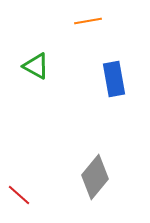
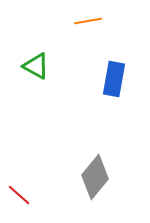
blue rectangle: rotated 20 degrees clockwise
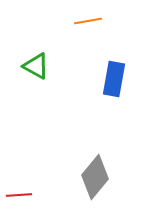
red line: rotated 45 degrees counterclockwise
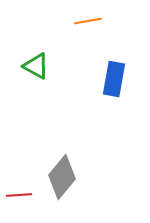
gray diamond: moved 33 px left
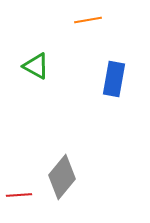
orange line: moved 1 px up
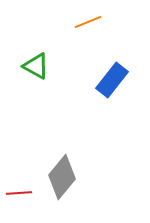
orange line: moved 2 px down; rotated 12 degrees counterclockwise
blue rectangle: moved 2 px left, 1 px down; rotated 28 degrees clockwise
red line: moved 2 px up
